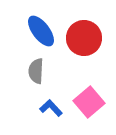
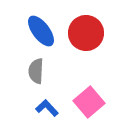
red circle: moved 2 px right, 5 px up
blue L-shape: moved 4 px left
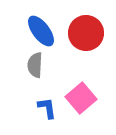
gray semicircle: moved 1 px left, 6 px up
pink square: moved 8 px left, 4 px up
blue L-shape: rotated 35 degrees clockwise
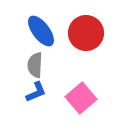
blue L-shape: moved 11 px left, 16 px up; rotated 75 degrees clockwise
